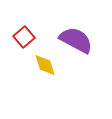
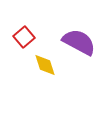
purple semicircle: moved 3 px right, 2 px down
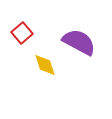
red square: moved 2 px left, 4 px up
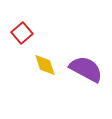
purple semicircle: moved 7 px right, 27 px down
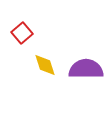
purple semicircle: rotated 28 degrees counterclockwise
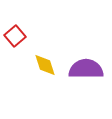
red square: moved 7 px left, 3 px down
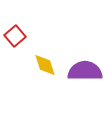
purple semicircle: moved 1 px left, 2 px down
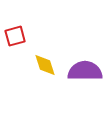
red square: rotated 25 degrees clockwise
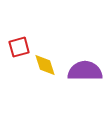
red square: moved 4 px right, 11 px down
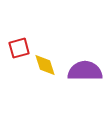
red square: moved 1 px down
